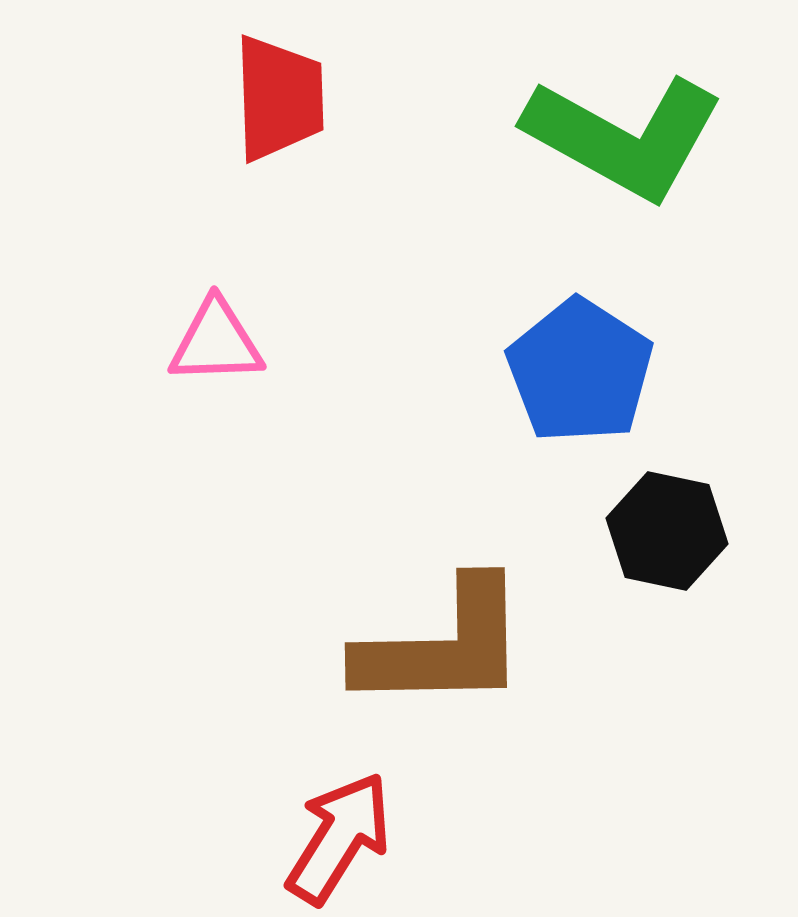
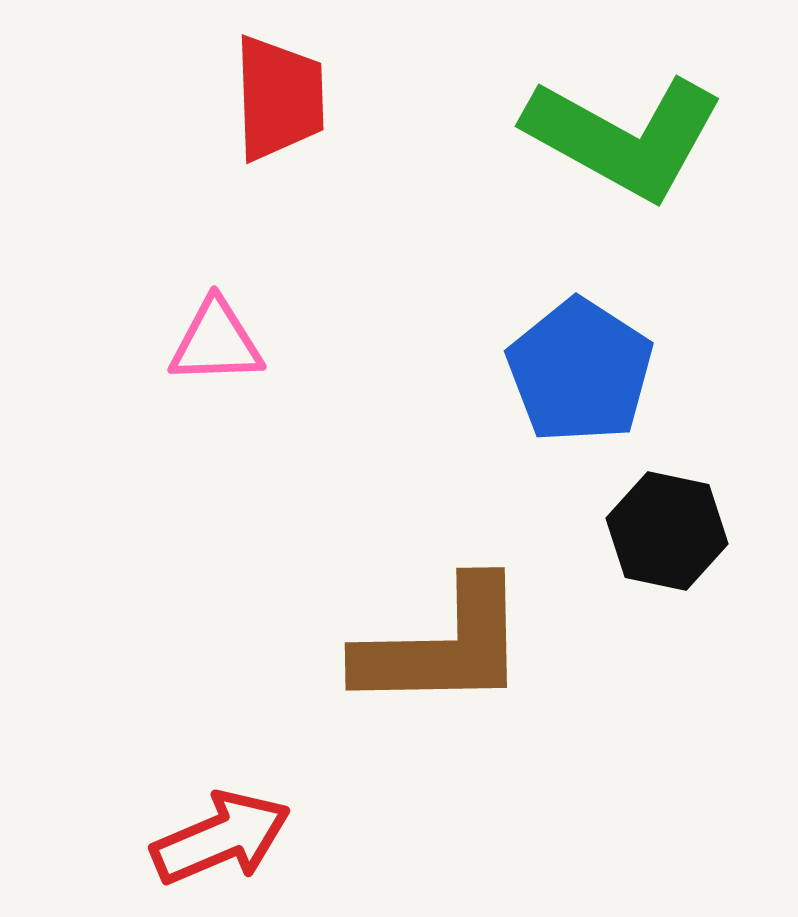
red arrow: moved 118 px left; rotated 35 degrees clockwise
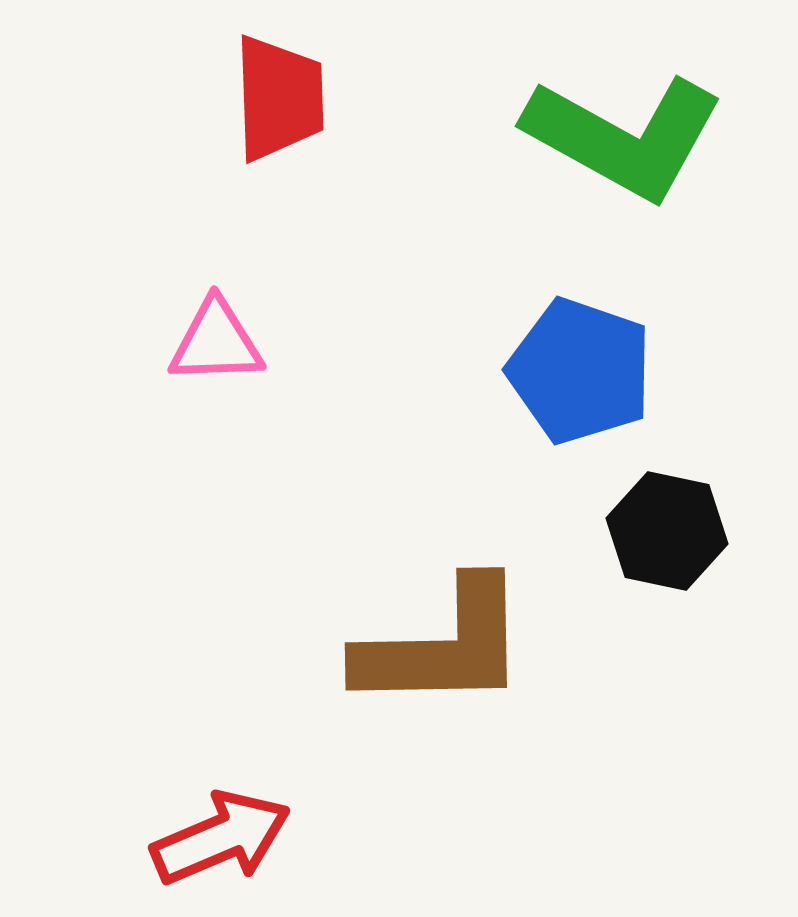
blue pentagon: rotated 14 degrees counterclockwise
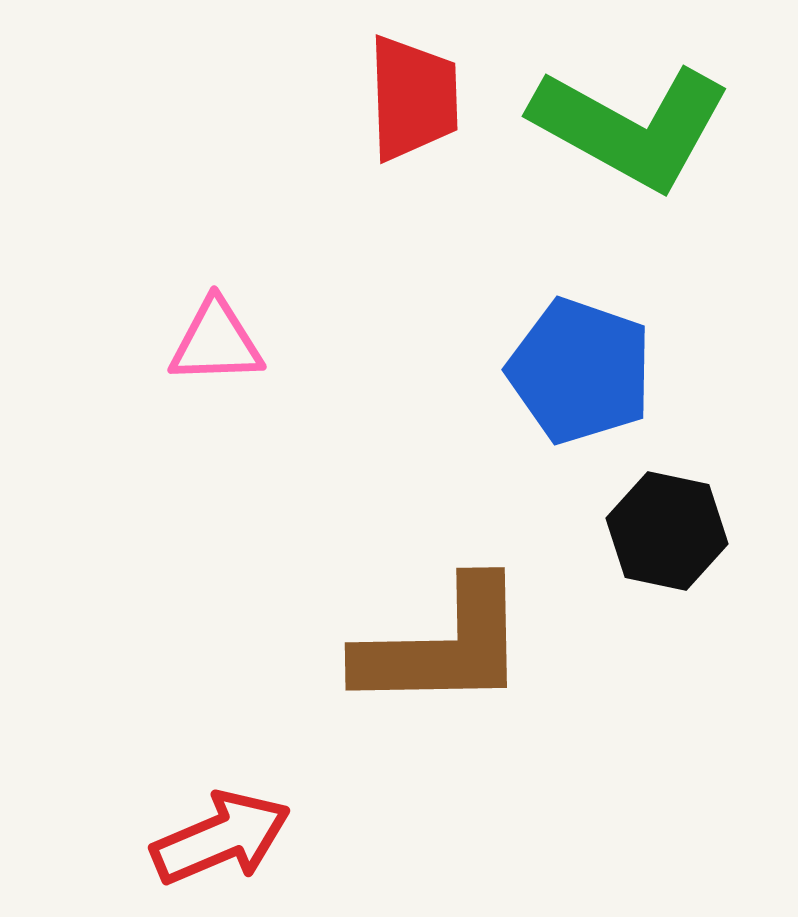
red trapezoid: moved 134 px right
green L-shape: moved 7 px right, 10 px up
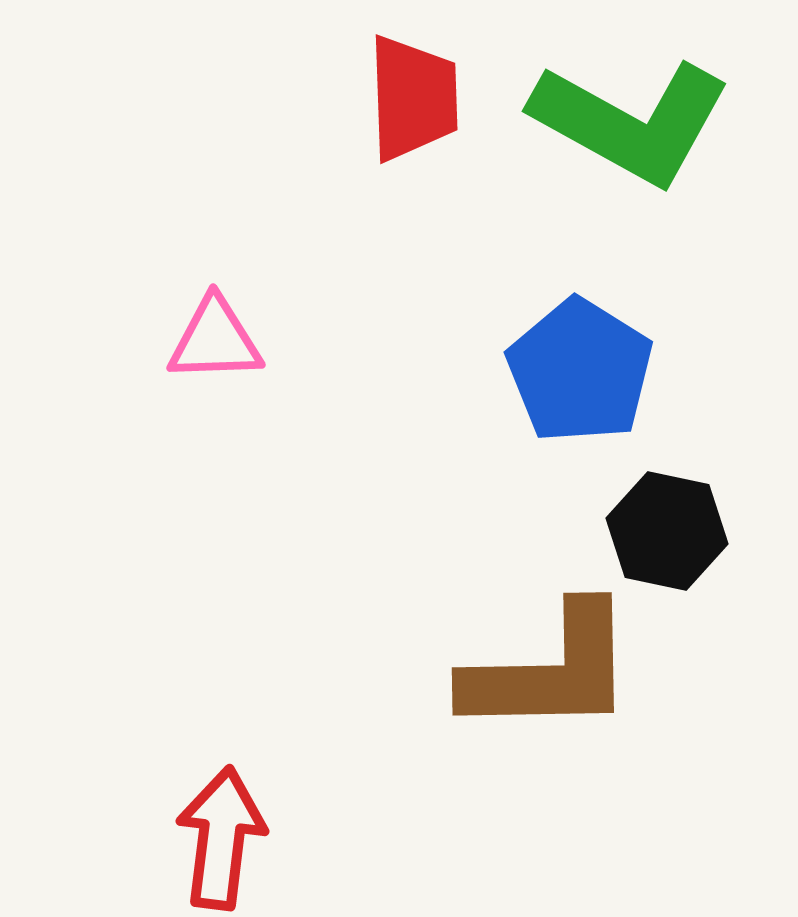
green L-shape: moved 5 px up
pink triangle: moved 1 px left, 2 px up
blue pentagon: rotated 13 degrees clockwise
brown L-shape: moved 107 px right, 25 px down
red arrow: rotated 60 degrees counterclockwise
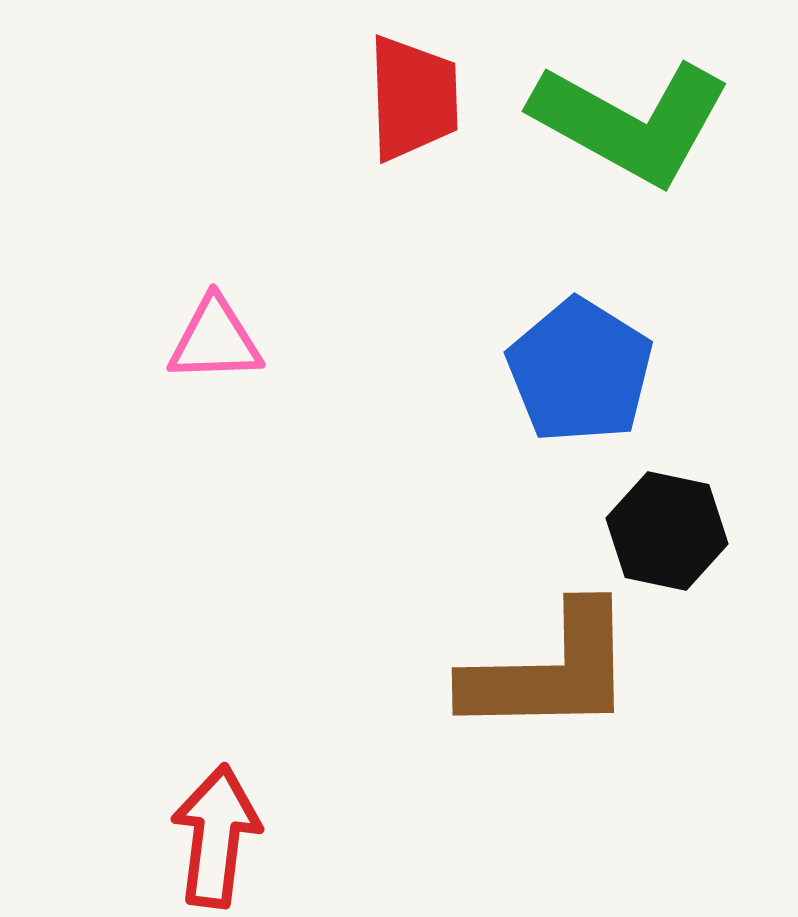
red arrow: moved 5 px left, 2 px up
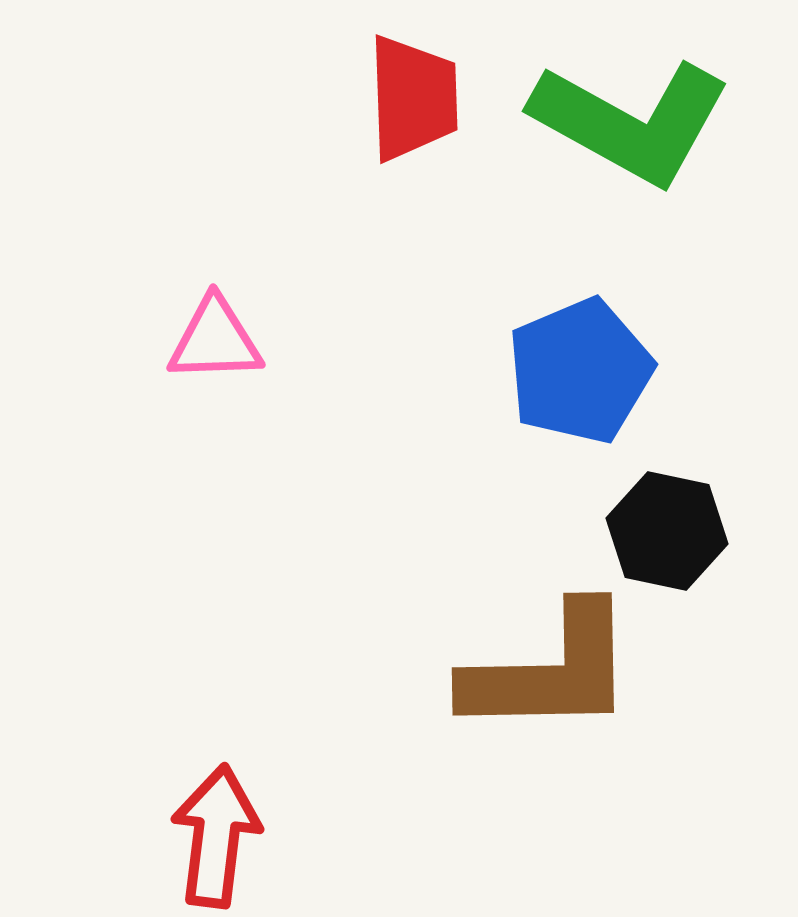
blue pentagon: rotated 17 degrees clockwise
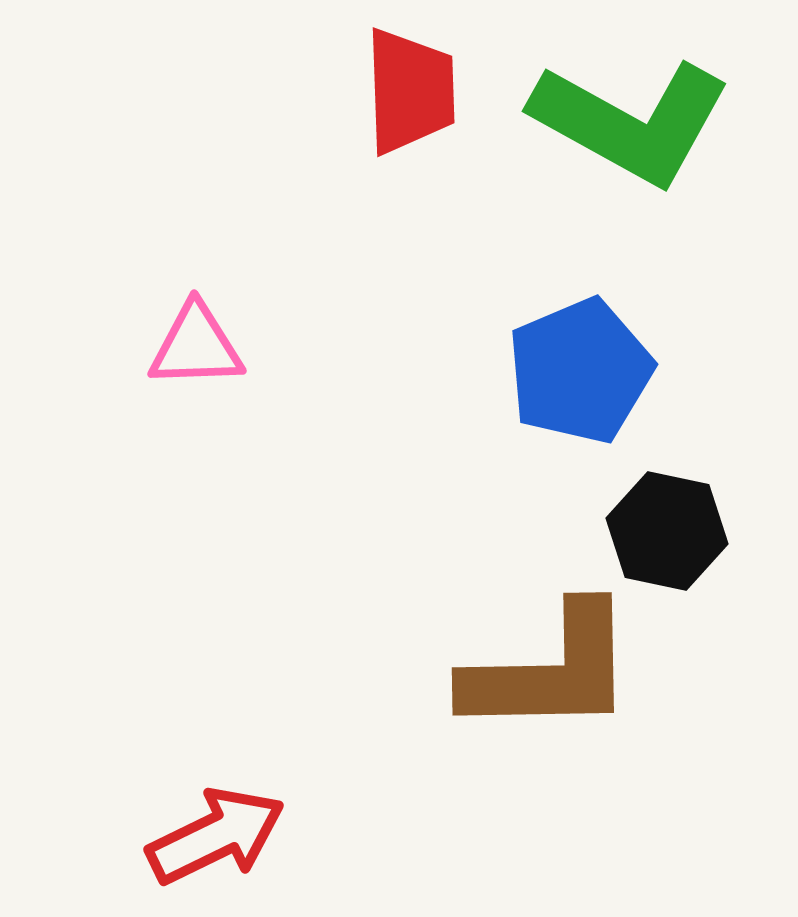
red trapezoid: moved 3 px left, 7 px up
pink triangle: moved 19 px left, 6 px down
red arrow: rotated 57 degrees clockwise
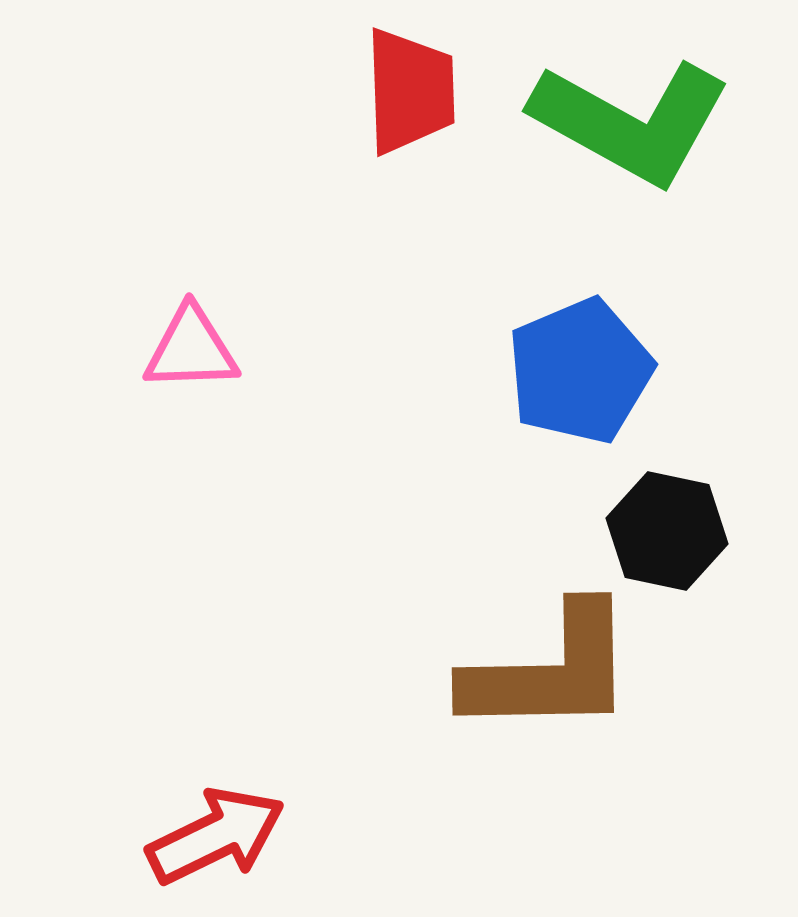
pink triangle: moved 5 px left, 3 px down
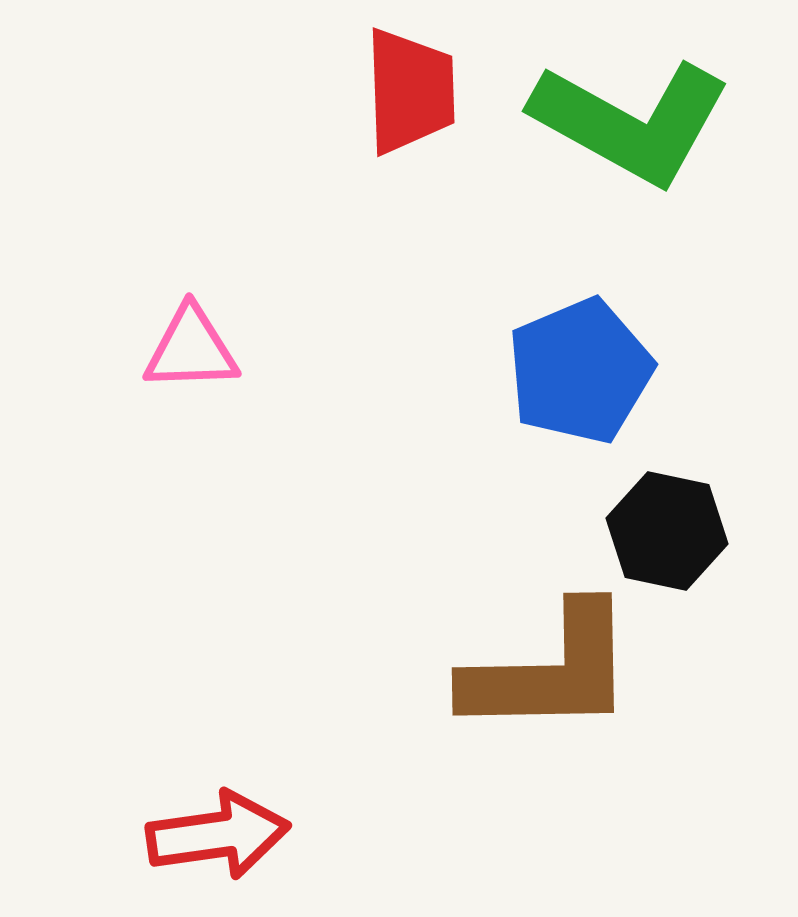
red arrow: moved 2 px right, 1 px up; rotated 18 degrees clockwise
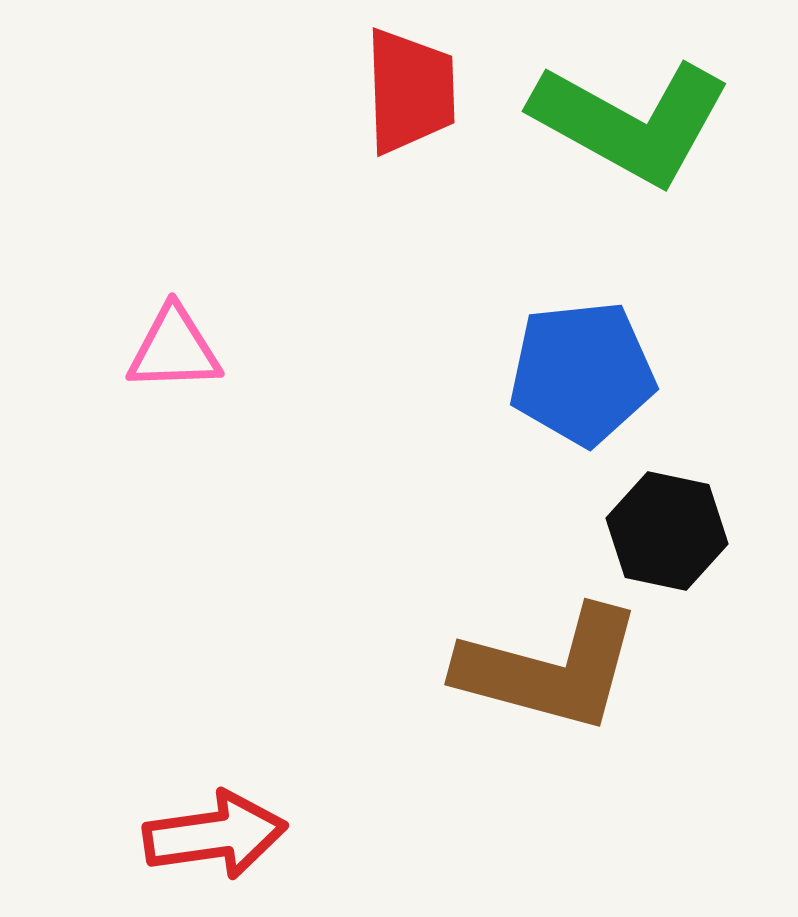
pink triangle: moved 17 px left
blue pentagon: moved 2 px right, 2 px down; rotated 17 degrees clockwise
brown L-shape: moved 2 px up; rotated 16 degrees clockwise
red arrow: moved 3 px left
